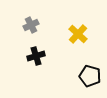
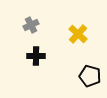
black cross: rotated 18 degrees clockwise
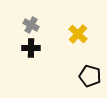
gray cross: rotated 35 degrees counterclockwise
black cross: moved 5 px left, 8 px up
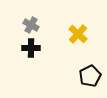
black pentagon: rotated 30 degrees clockwise
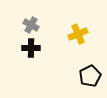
yellow cross: rotated 24 degrees clockwise
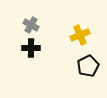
yellow cross: moved 2 px right, 1 px down
black pentagon: moved 2 px left, 10 px up
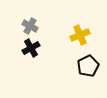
gray cross: moved 1 px left, 1 px down
black cross: rotated 30 degrees counterclockwise
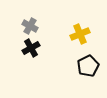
yellow cross: moved 1 px up
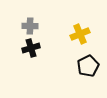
gray cross: rotated 28 degrees counterclockwise
black cross: rotated 12 degrees clockwise
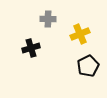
gray cross: moved 18 px right, 7 px up
